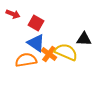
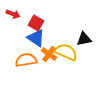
black triangle: rotated 14 degrees counterclockwise
blue triangle: moved 5 px up
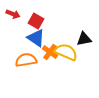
red square: moved 2 px up
orange cross: moved 1 px right, 2 px up
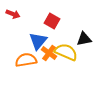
red square: moved 16 px right
blue triangle: moved 2 px right, 3 px down; rotated 36 degrees clockwise
orange cross: moved 1 px left, 1 px down
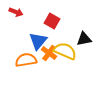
red arrow: moved 3 px right, 2 px up
yellow semicircle: moved 1 px left, 1 px up
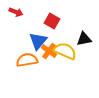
orange cross: moved 2 px up
orange semicircle: moved 1 px right
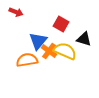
red square: moved 9 px right, 3 px down
black triangle: rotated 28 degrees clockwise
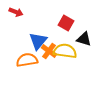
red square: moved 5 px right, 1 px up
yellow semicircle: rotated 15 degrees counterclockwise
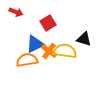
red square: moved 18 px left; rotated 28 degrees clockwise
blue triangle: moved 3 px left, 3 px down; rotated 24 degrees clockwise
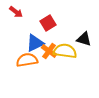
red arrow: rotated 16 degrees clockwise
blue triangle: moved 1 px up
